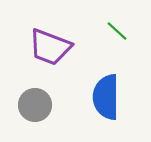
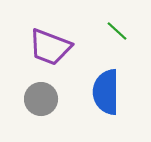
blue semicircle: moved 5 px up
gray circle: moved 6 px right, 6 px up
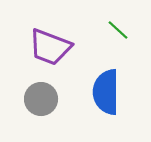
green line: moved 1 px right, 1 px up
